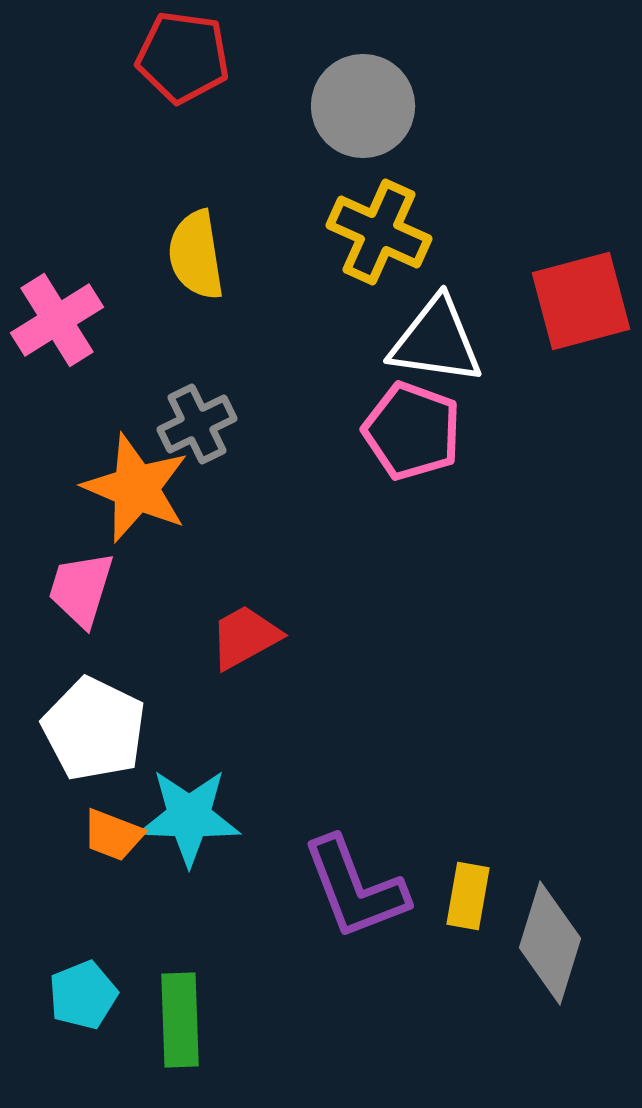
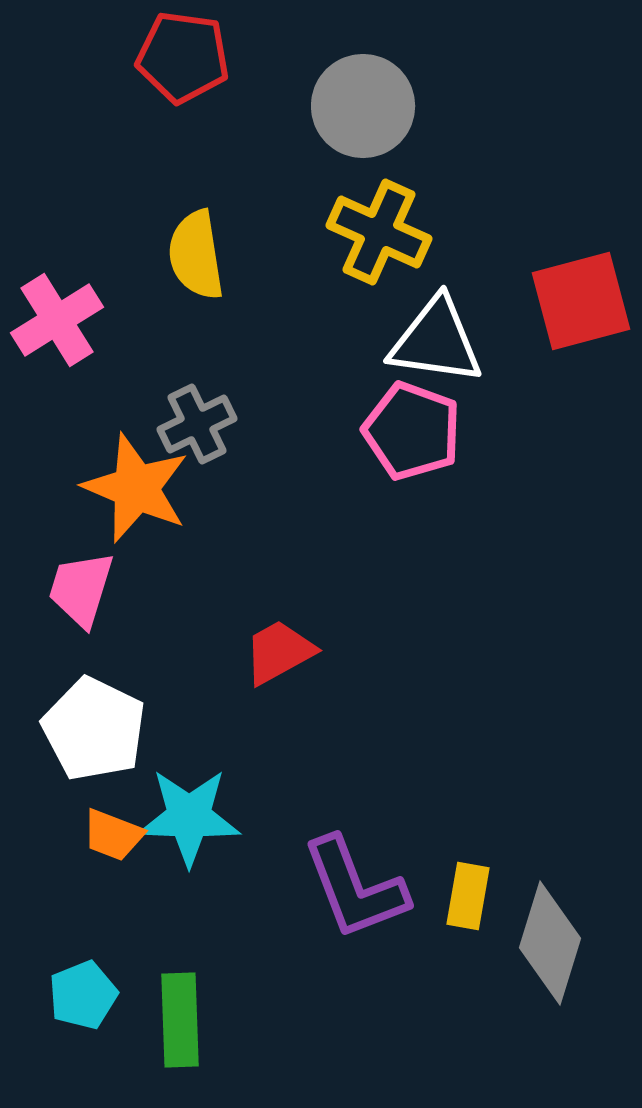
red trapezoid: moved 34 px right, 15 px down
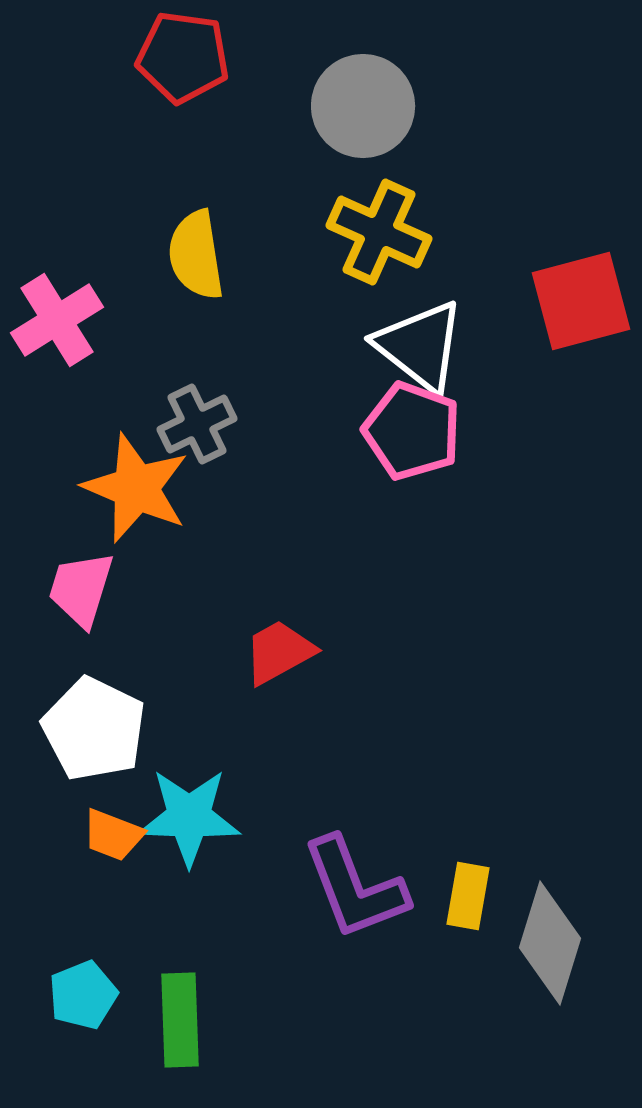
white triangle: moved 16 px left, 5 px down; rotated 30 degrees clockwise
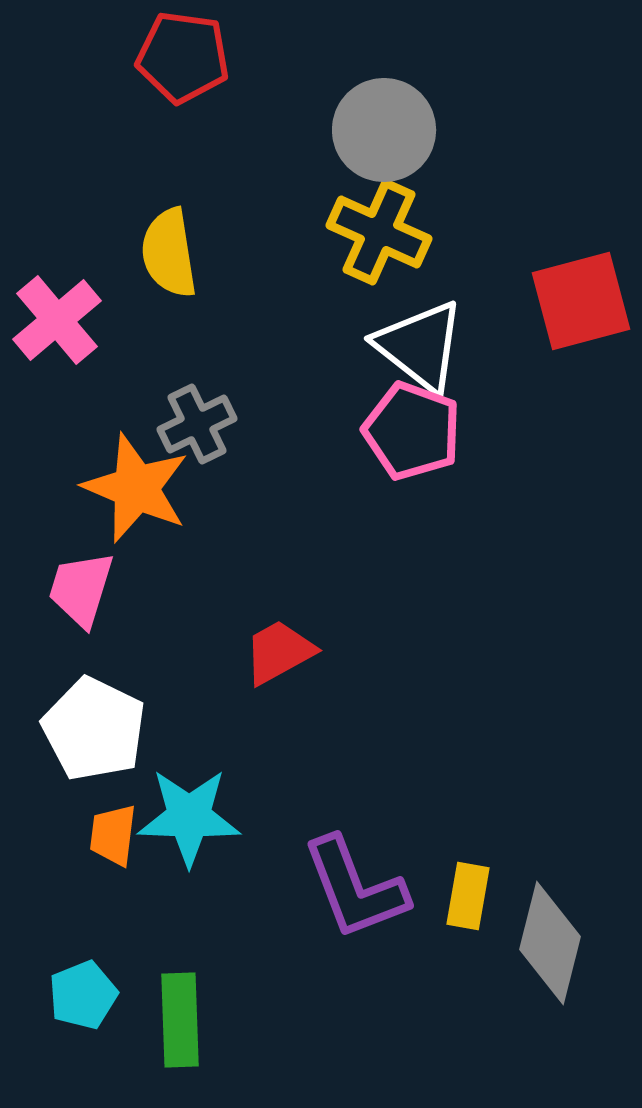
gray circle: moved 21 px right, 24 px down
yellow semicircle: moved 27 px left, 2 px up
pink cross: rotated 8 degrees counterclockwise
orange trapezoid: rotated 76 degrees clockwise
gray diamond: rotated 3 degrees counterclockwise
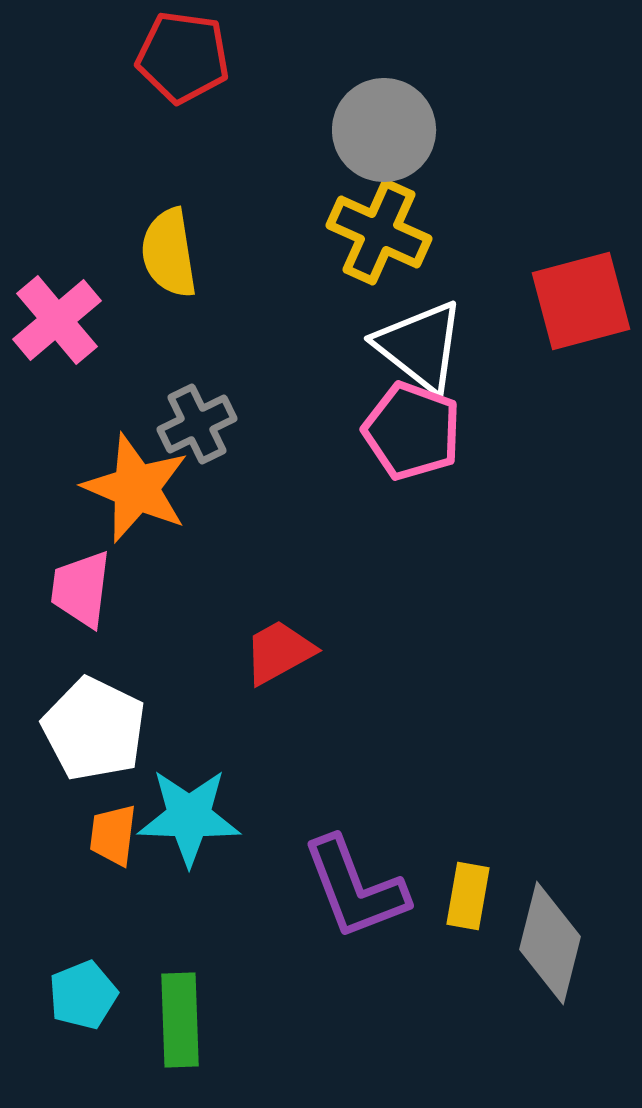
pink trapezoid: rotated 10 degrees counterclockwise
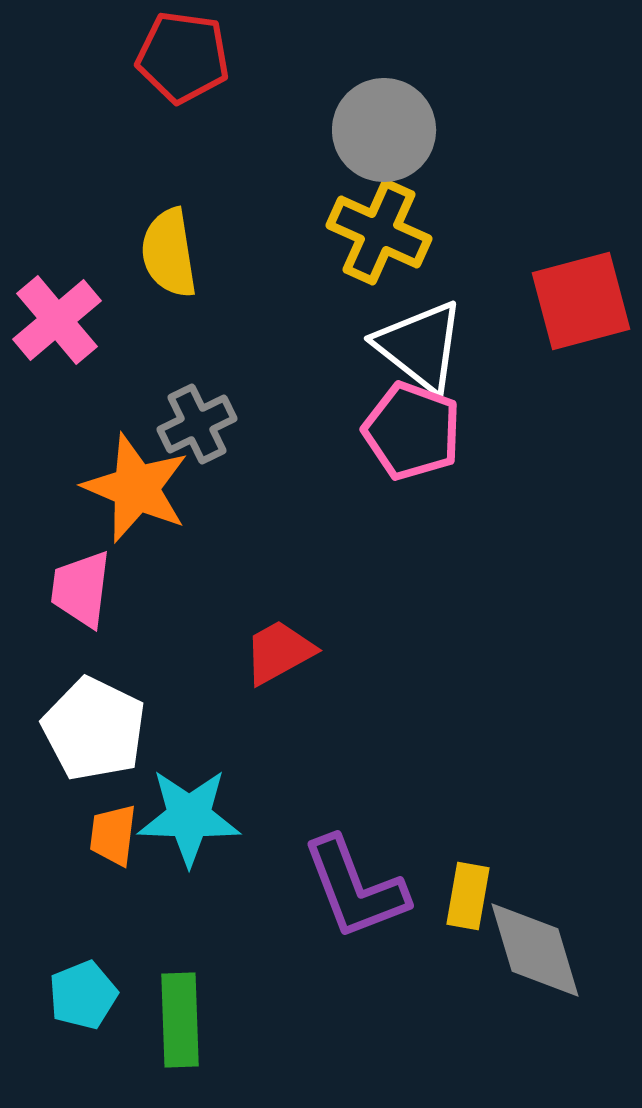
gray diamond: moved 15 px left, 7 px down; rotated 31 degrees counterclockwise
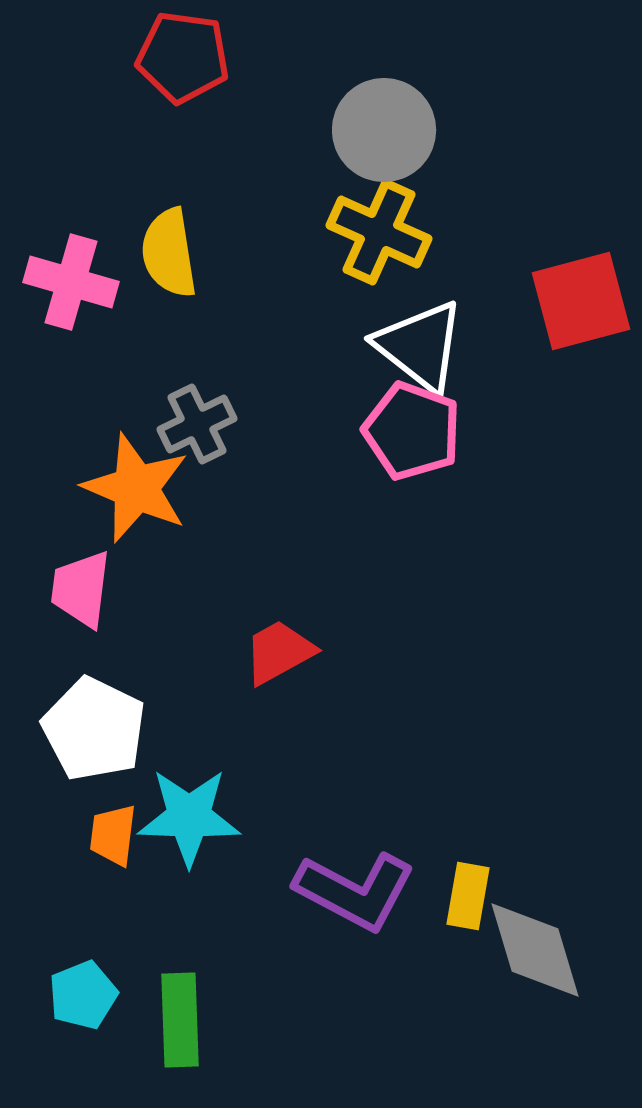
pink cross: moved 14 px right, 38 px up; rotated 34 degrees counterclockwise
purple L-shape: moved 3 px down; rotated 41 degrees counterclockwise
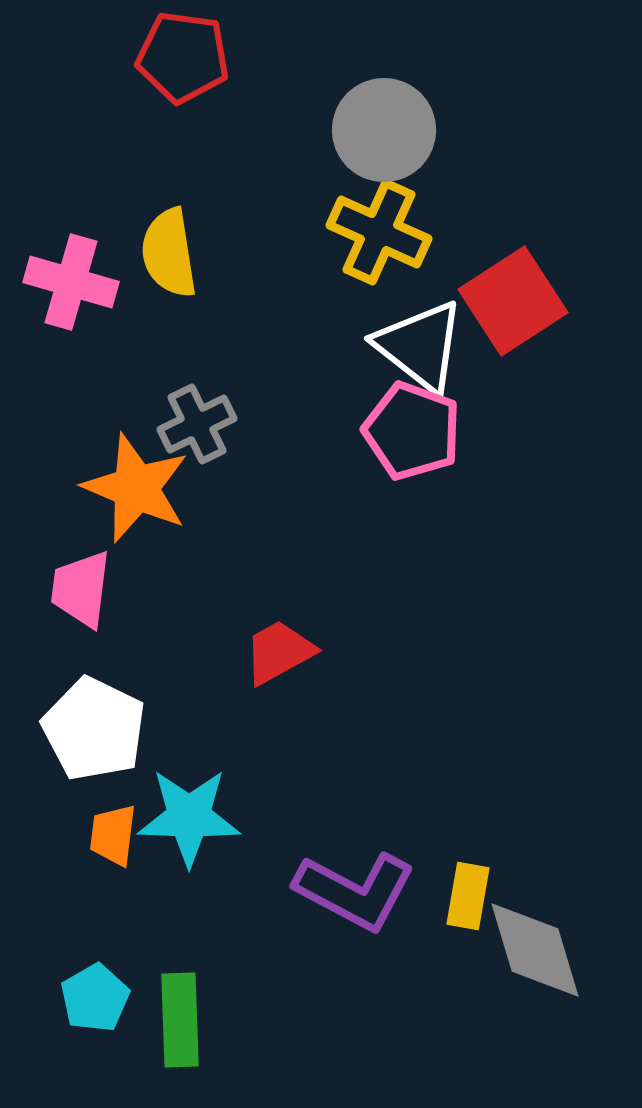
red square: moved 68 px left; rotated 18 degrees counterclockwise
cyan pentagon: moved 12 px right, 3 px down; rotated 8 degrees counterclockwise
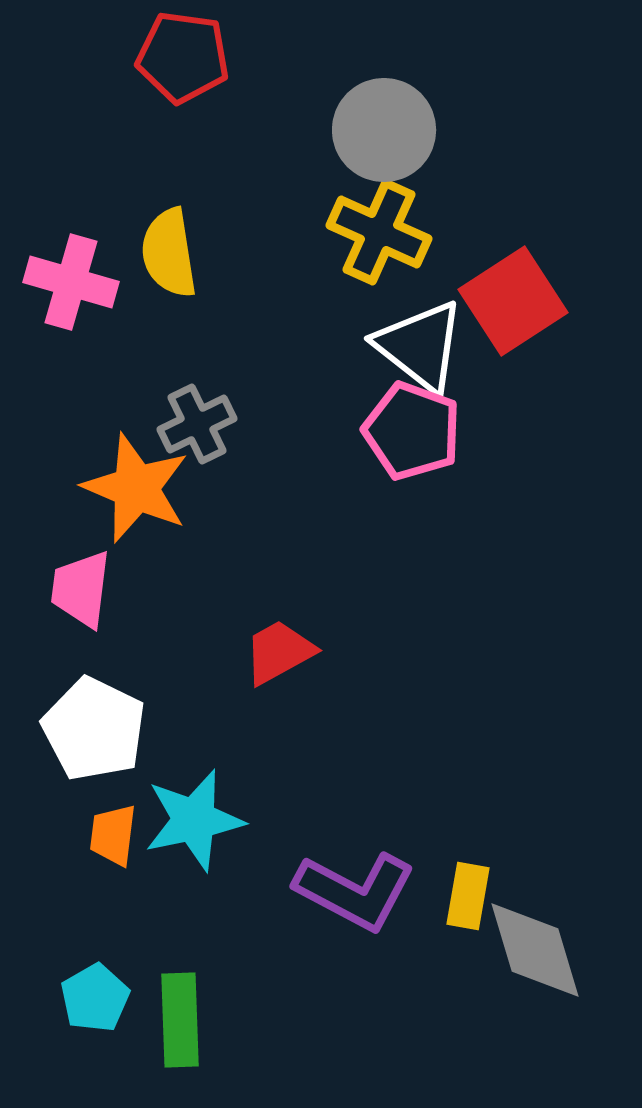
cyan star: moved 5 px right, 3 px down; rotated 14 degrees counterclockwise
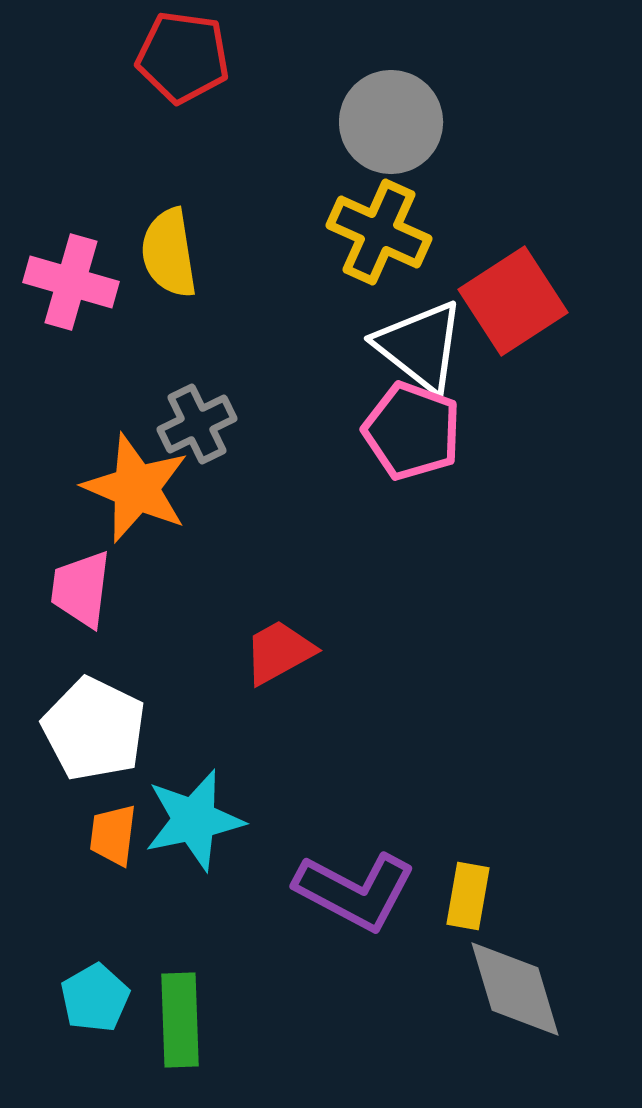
gray circle: moved 7 px right, 8 px up
gray diamond: moved 20 px left, 39 px down
